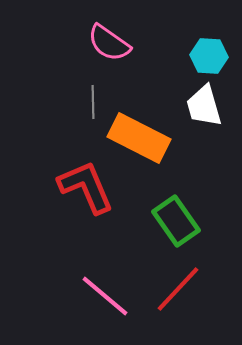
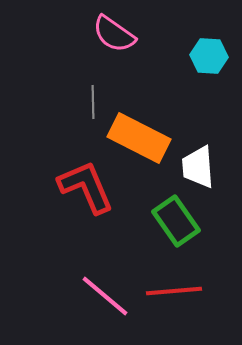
pink semicircle: moved 5 px right, 9 px up
white trapezoid: moved 6 px left, 61 px down; rotated 12 degrees clockwise
red line: moved 4 px left, 2 px down; rotated 42 degrees clockwise
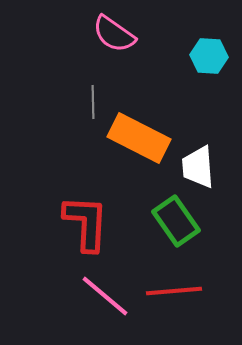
red L-shape: moved 36 px down; rotated 26 degrees clockwise
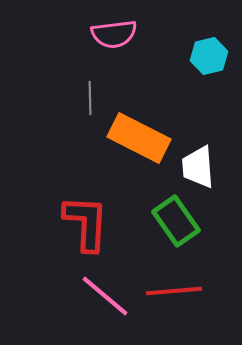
pink semicircle: rotated 42 degrees counterclockwise
cyan hexagon: rotated 18 degrees counterclockwise
gray line: moved 3 px left, 4 px up
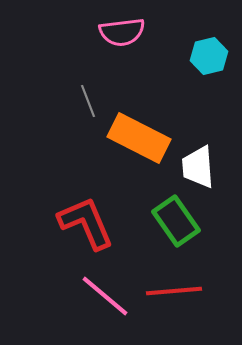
pink semicircle: moved 8 px right, 2 px up
gray line: moved 2 px left, 3 px down; rotated 20 degrees counterclockwise
red L-shape: rotated 26 degrees counterclockwise
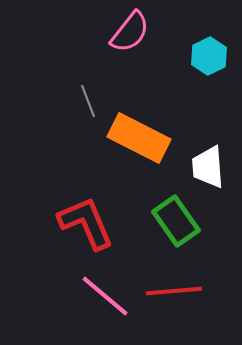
pink semicircle: moved 8 px right; rotated 45 degrees counterclockwise
cyan hexagon: rotated 12 degrees counterclockwise
white trapezoid: moved 10 px right
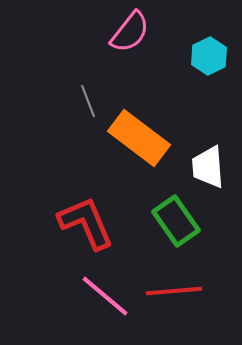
orange rectangle: rotated 10 degrees clockwise
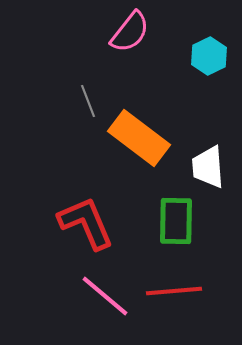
green rectangle: rotated 36 degrees clockwise
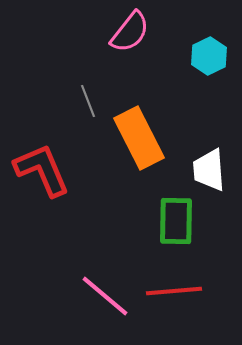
orange rectangle: rotated 26 degrees clockwise
white trapezoid: moved 1 px right, 3 px down
red L-shape: moved 44 px left, 53 px up
